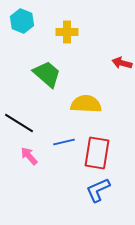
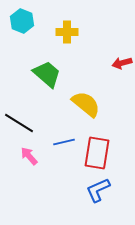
red arrow: rotated 30 degrees counterclockwise
yellow semicircle: rotated 36 degrees clockwise
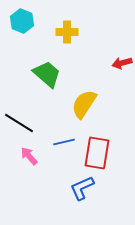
yellow semicircle: moved 2 px left; rotated 96 degrees counterclockwise
blue L-shape: moved 16 px left, 2 px up
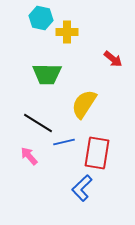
cyan hexagon: moved 19 px right, 3 px up; rotated 10 degrees counterclockwise
red arrow: moved 9 px left, 4 px up; rotated 126 degrees counterclockwise
green trapezoid: rotated 140 degrees clockwise
black line: moved 19 px right
blue L-shape: rotated 20 degrees counterclockwise
